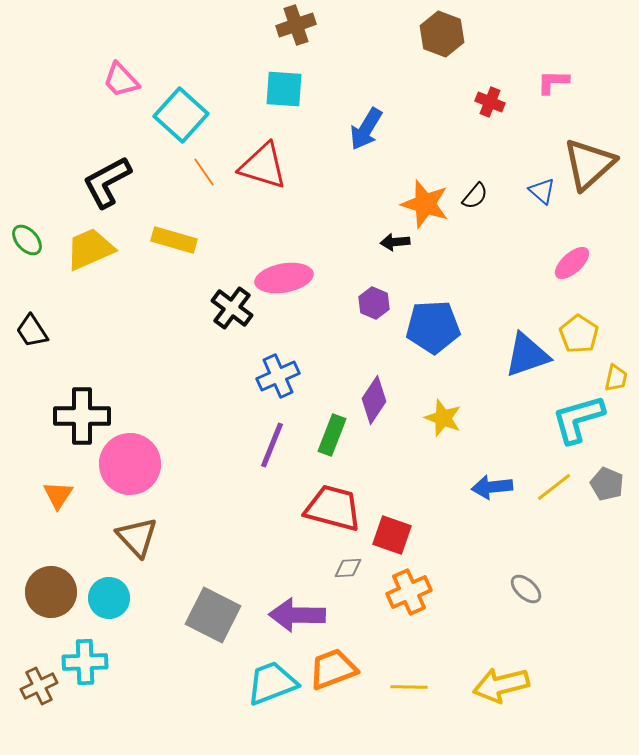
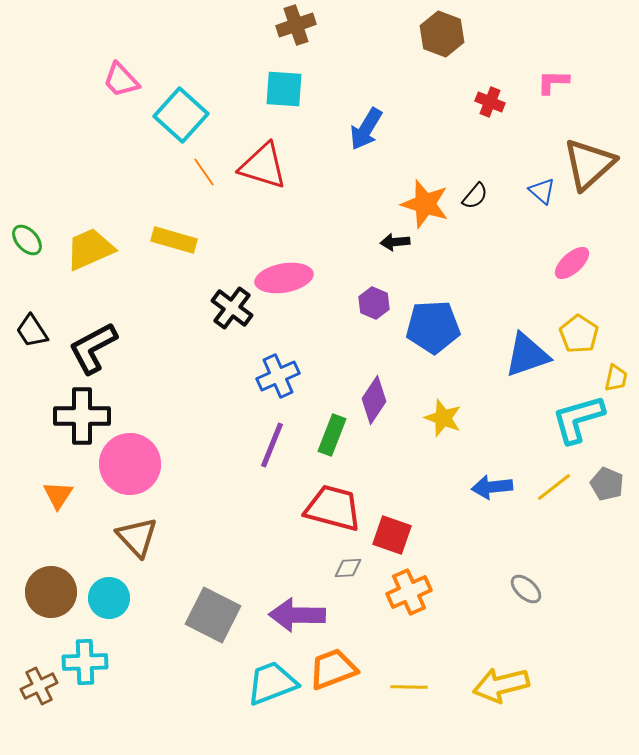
black L-shape at (107, 182): moved 14 px left, 166 px down
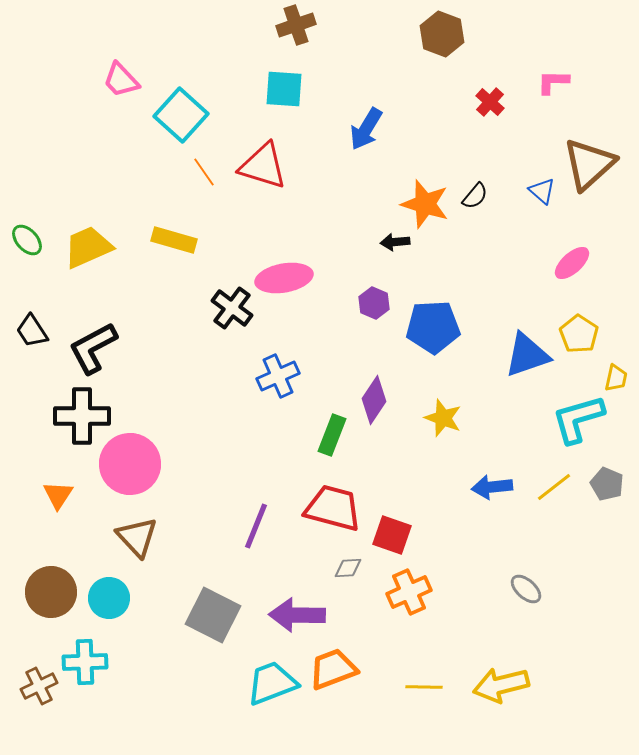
red cross at (490, 102): rotated 20 degrees clockwise
yellow trapezoid at (90, 249): moved 2 px left, 2 px up
purple line at (272, 445): moved 16 px left, 81 px down
yellow line at (409, 687): moved 15 px right
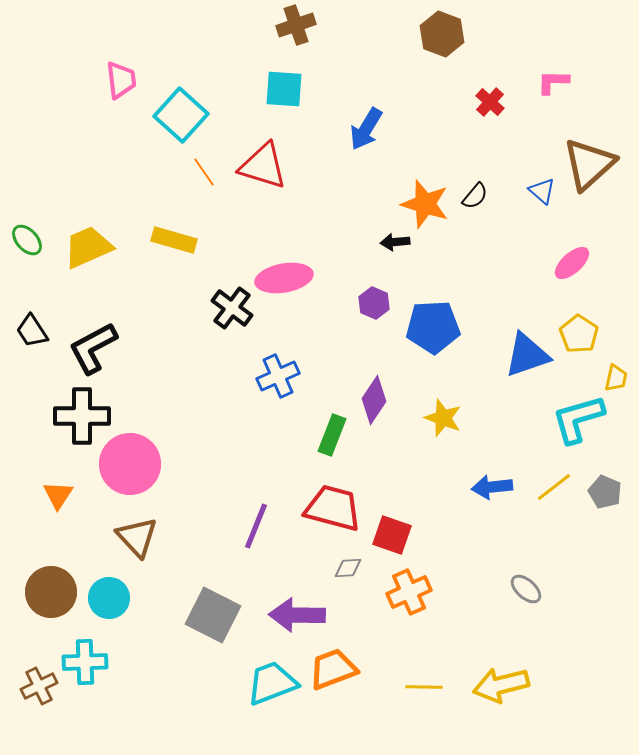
pink trapezoid at (121, 80): rotated 144 degrees counterclockwise
gray pentagon at (607, 484): moved 2 px left, 8 px down
